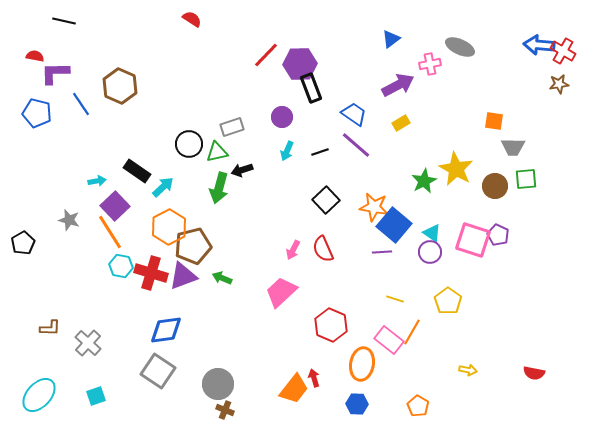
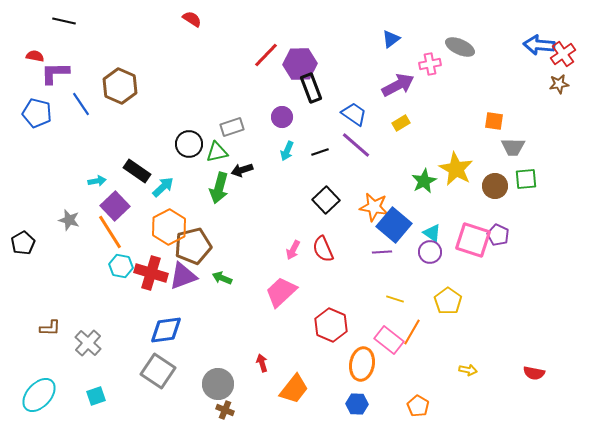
red cross at (563, 51): moved 3 px down; rotated 25 degrees clockwise
red arrow at (314, 378): moved 52 px left, 15 px up
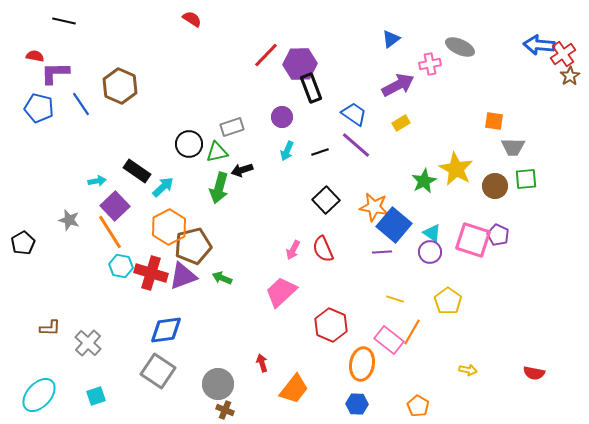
brown star at (559, 84): moved 11 px right, 8 px up; rotated 24 degrees counterclockwise
blue pentagon at (37, 113): moved 2 px right, 5 px up
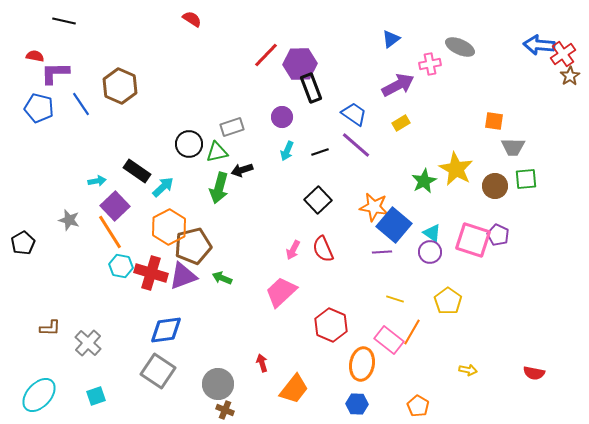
black square at (326, 200): moved 8 px left
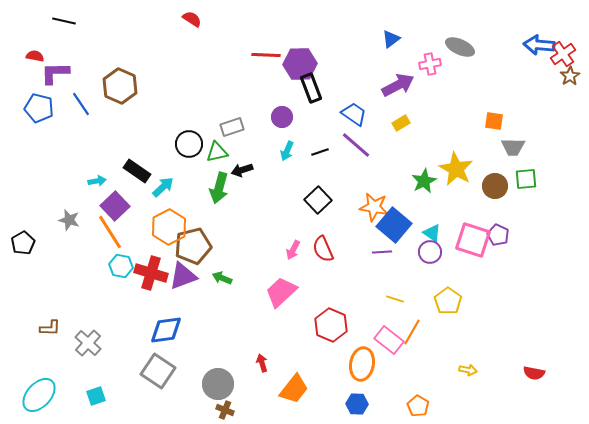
red line at (266, 55): rotated 48 degrees clockwise
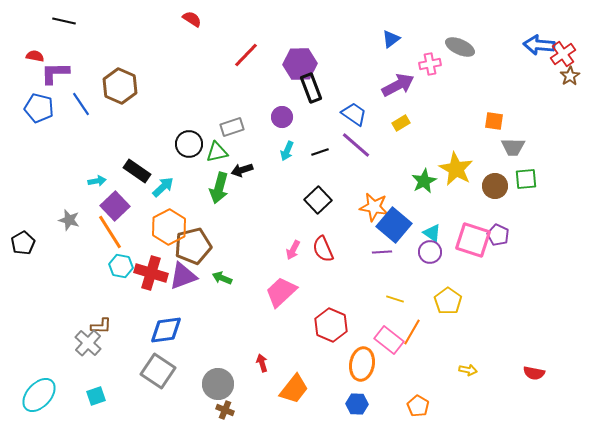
red line at (266, 55): moved 20 px left; rotated 48 degrees counterclockwise
brown L-shape at (50, 328): moved 51 px right, 2 px up
